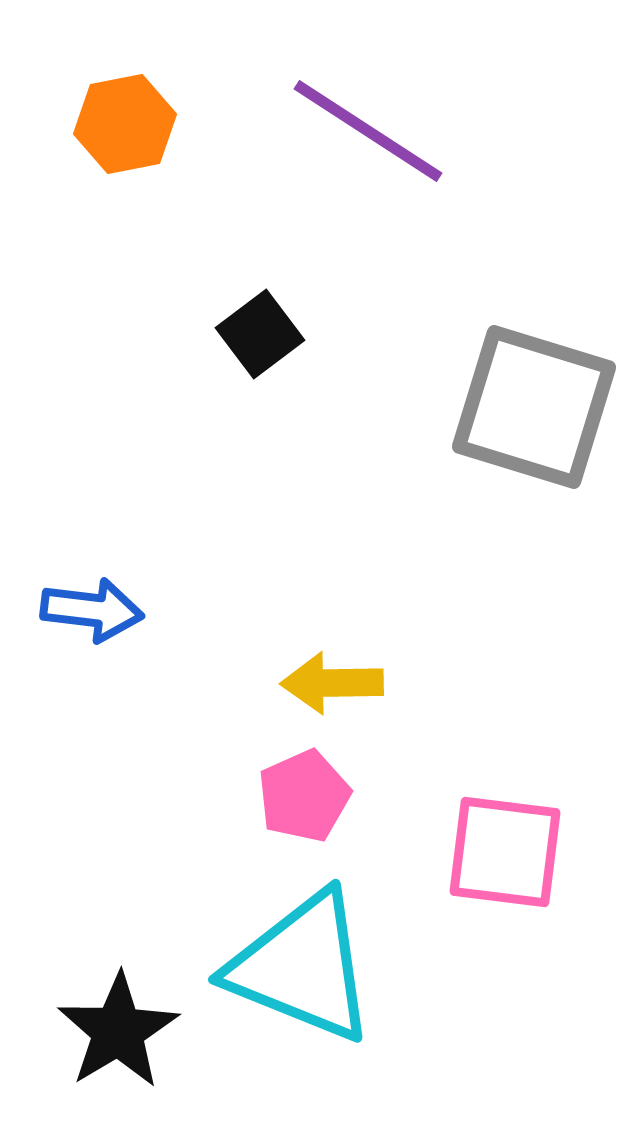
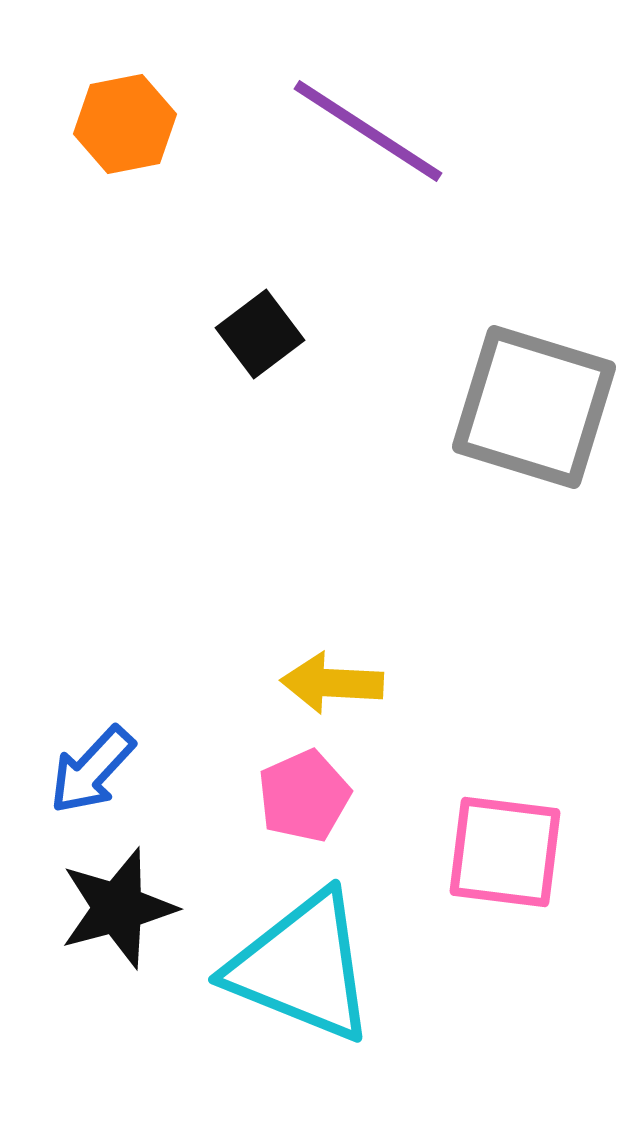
blue arrow: moved 160 px down; rotated 126 degrees clockwise
yellow arrow: rotated 4 degrees clockwise
black star: moved 123 px up; rotated 16 degrees clockwise
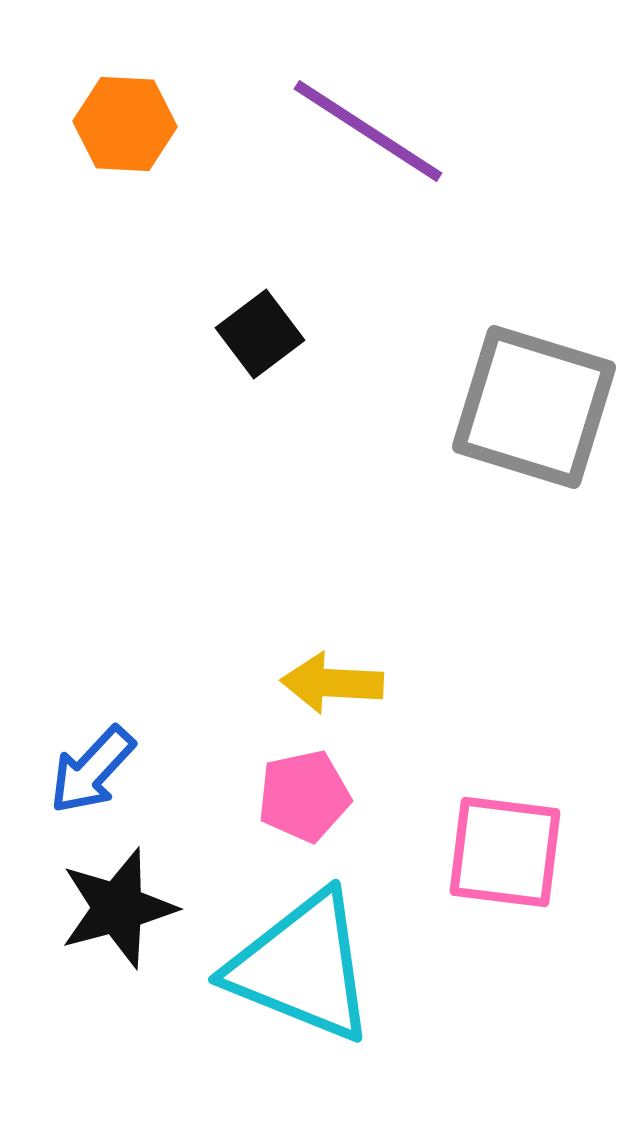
orange hexagon: rotated 14 degrees clockwise
pink pentagon: rotated 12 degrees clockwise
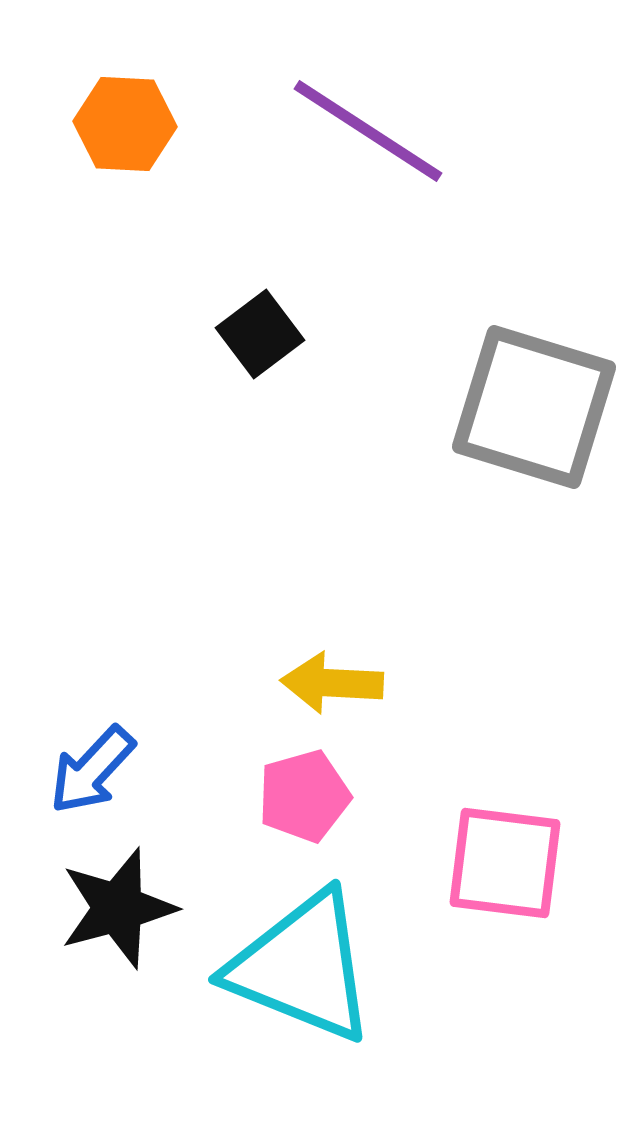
pink pentagon: rotated 4 degrees counterclockwise
pink square: moved 11 px down
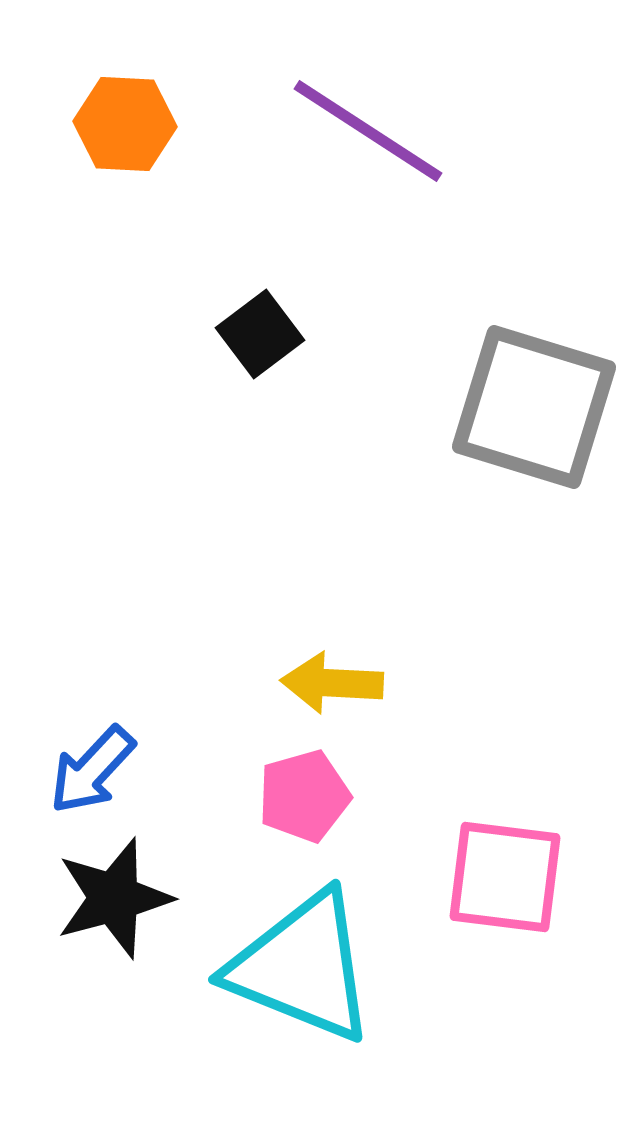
pink square: moved 14 px down
black star: moved 4 px left, 10 px up
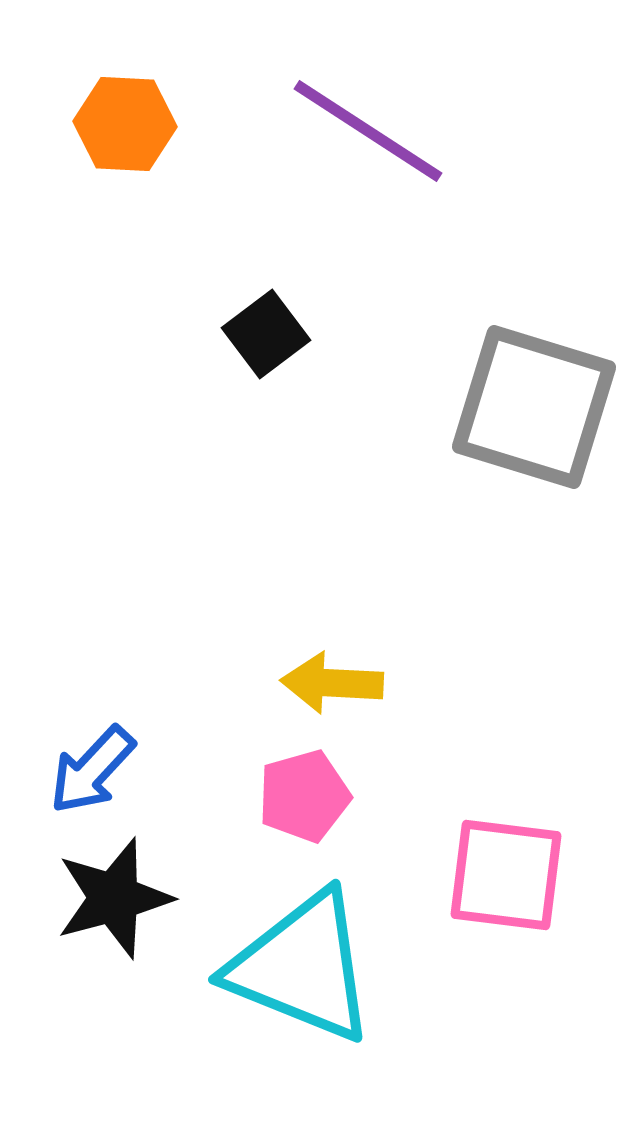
black square: moved 6 px right
pink square: moved 1 px right, 2 px up
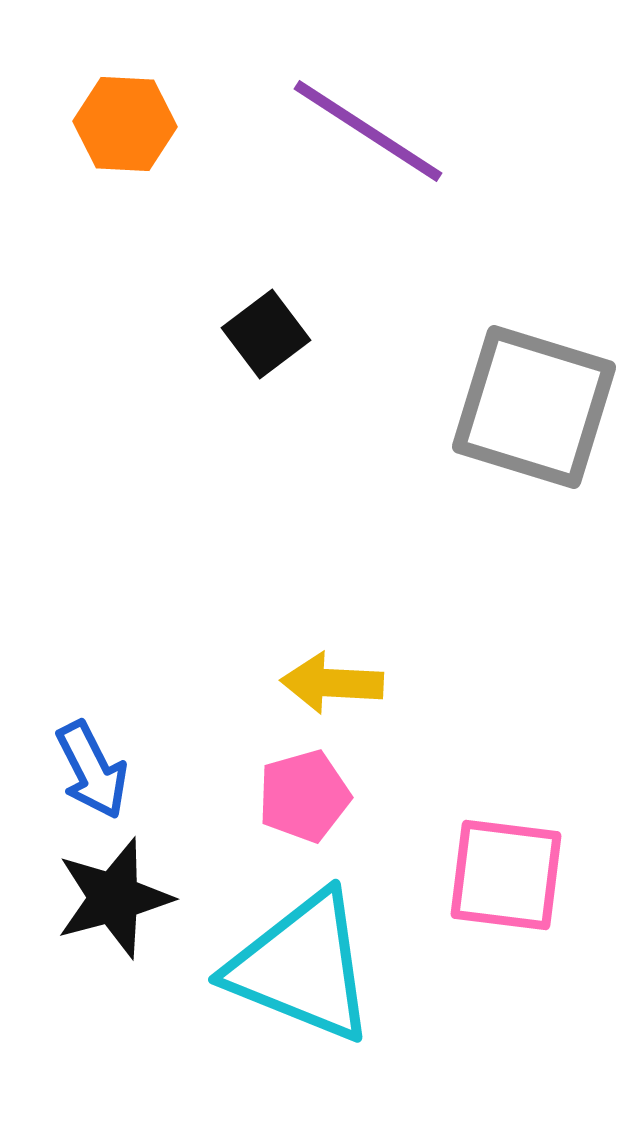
blue arrow: rotated 70 degrees counterclockwise
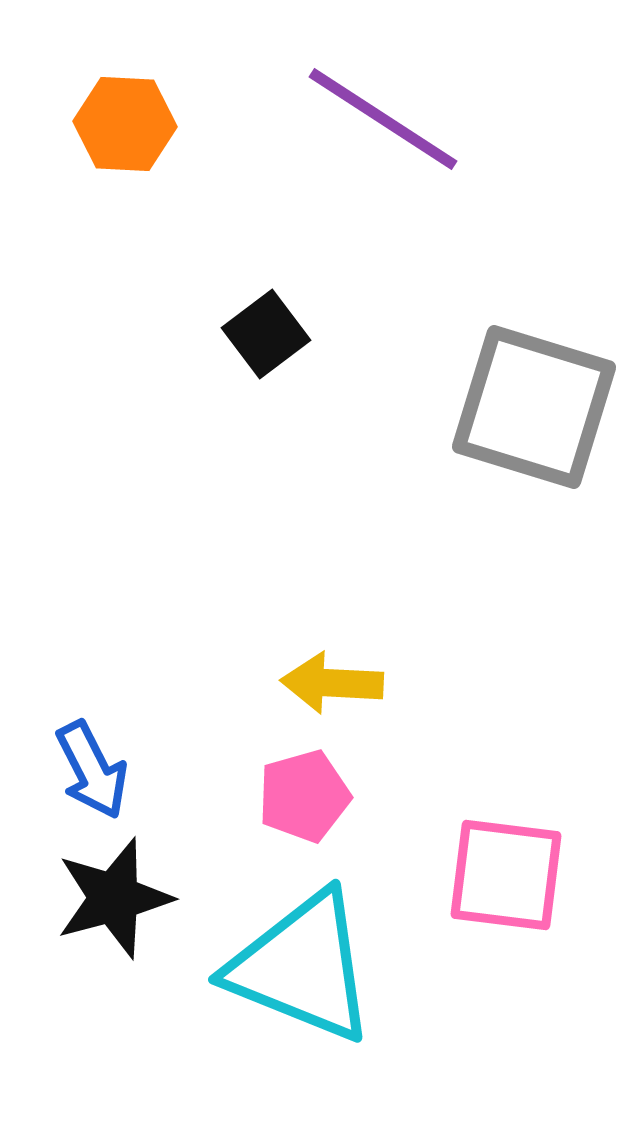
purple line: moved 15 px right, 12 px up
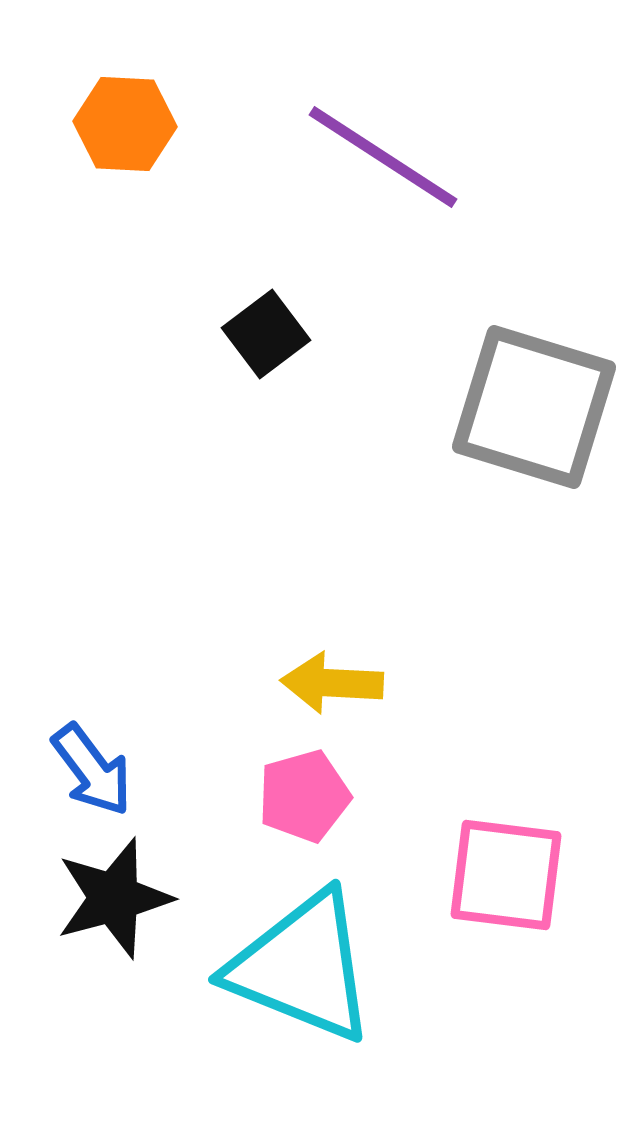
purple line: moved 38 px down
blue arrow: rotated 10 degrees counterclockwise
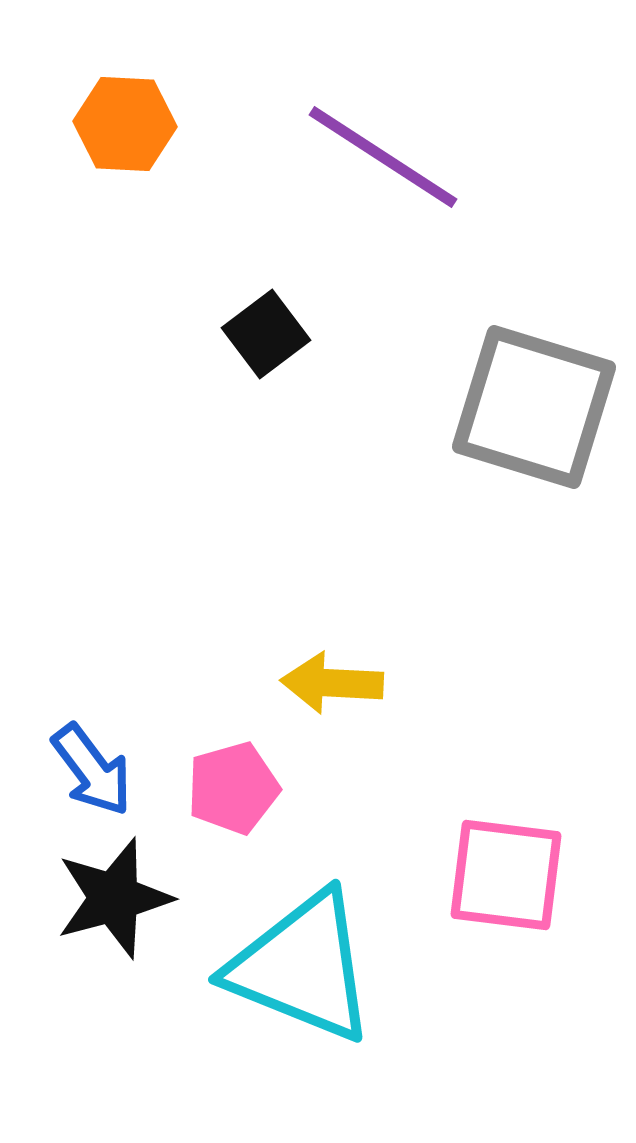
pink pentagon: moved 71 px left, 8 px up
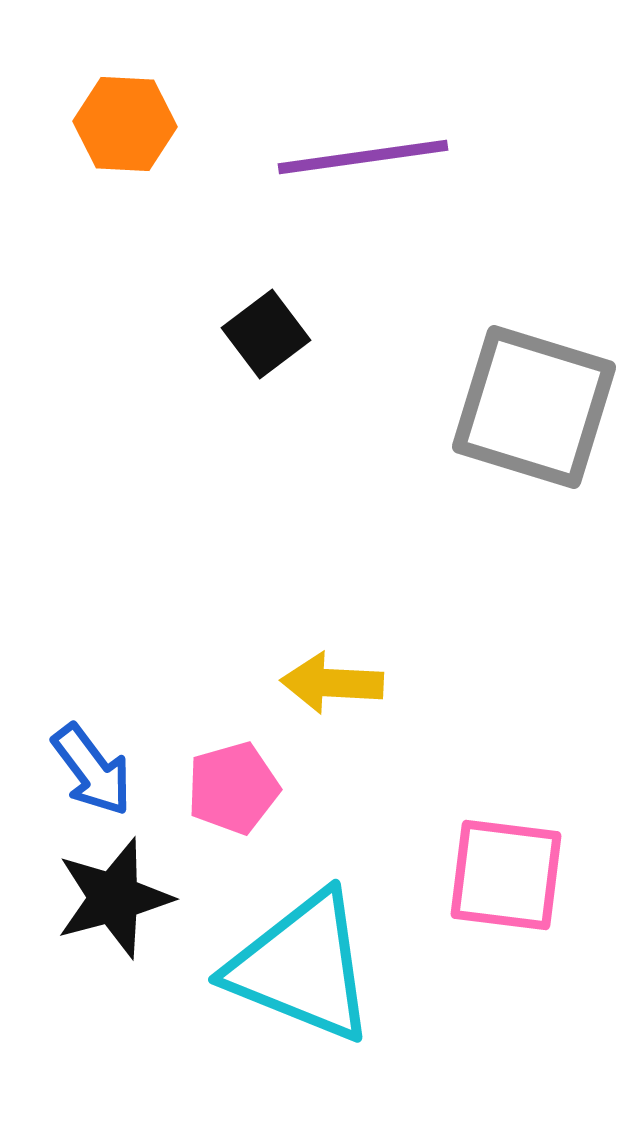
purple line: moved 20 px left; rotated 41 degrees counterclockwise
